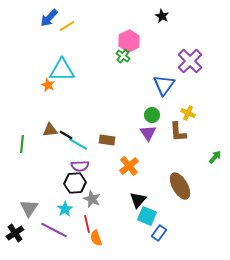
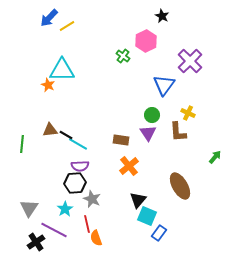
pink hexagon: moved 17 px right
brown rectangle: moved 14 px right
black cross: moved 21 px right, 9 px down
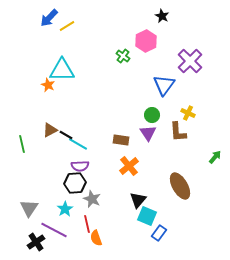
brown triangle: rotated 21 degrees counterclockwise
green line: rotated 18 degrees counterclockwise
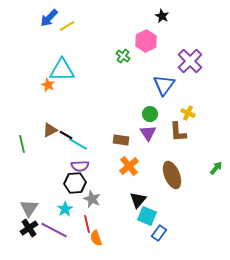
green circle: moved 2 px left, 1 px up
green arrow: moved 1 px right, 11 px down
brown ellipse: moved 8 px left, 11 px up; rotated 8 degrees clockwise
black cross: moved 7 px left, 14 px up
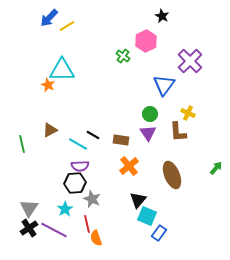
black line: moved 27 px right
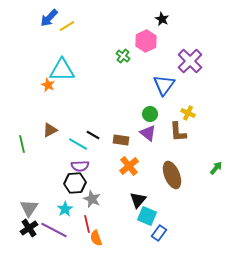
black star: moved 3 px down
purple triangle: rotated 18 degrees counterclockwise
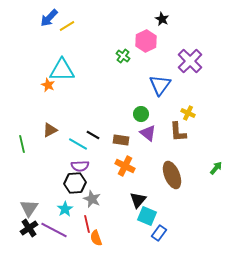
blue triangle: moved 4 px left
green circle: moved 9 px left
orange cross: moved 4 px left; rotated 24 degrees counterclockwise
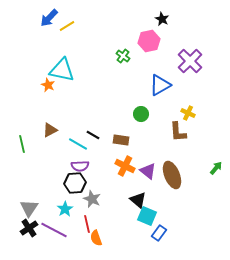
pink hexagon: moved 3 px right; rotated 15 degrees clockwise
cyan triangle: rotated 12 degrees clockwise
blue triangle: rotated 25 degrees clockwise
purple triangle: moved 38 px down
black triangle: rotated 30 degrees counterclockwise
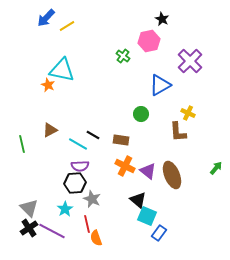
blue arrow: moved 3 px left
gray triangle: rotated 18 degrees counterclockwise
purple line: moved 2 px left, 1 px down
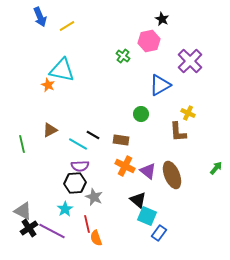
blue arrow: moved 6 px left, 1 px up; rotated 66 degrees counterclockwise
gray star: moved 2 px right, 2 px up
gray triangle: moved 6 px left, 3 px down; rotated 18 degrees counterclockwise
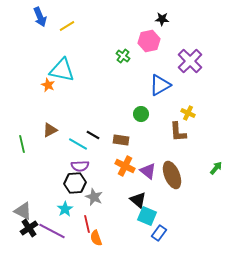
black star: rotated 24 degrees counterclockwise
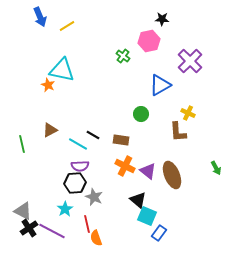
green arrow: rotated 112 degrees clockwise
